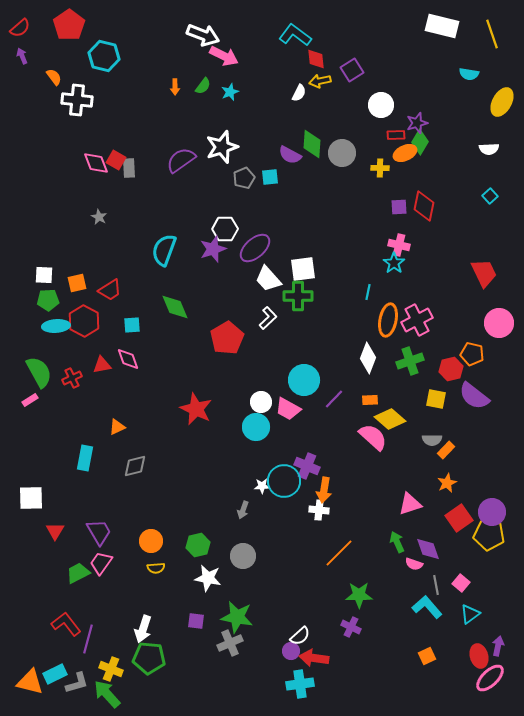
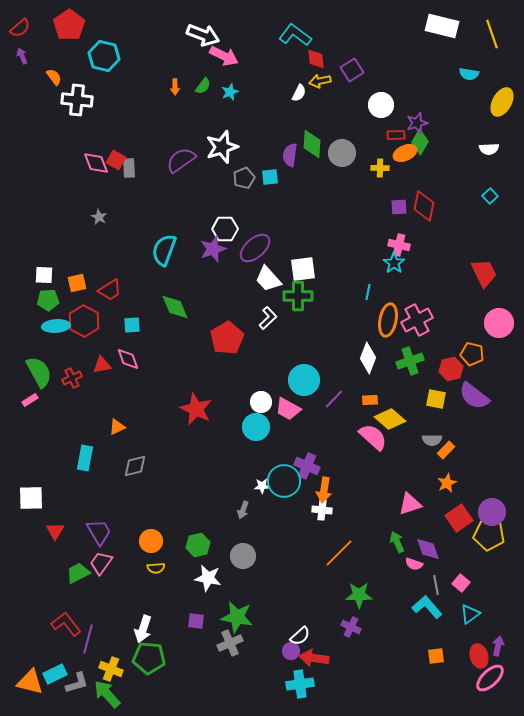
purple semicircle at (290, 155): rotated 70 degrees clockwise
white cross at (319, 510): moved 3 px right
orange square at (427, 656): moved 9 px right; rotated 18 degrees clockwise
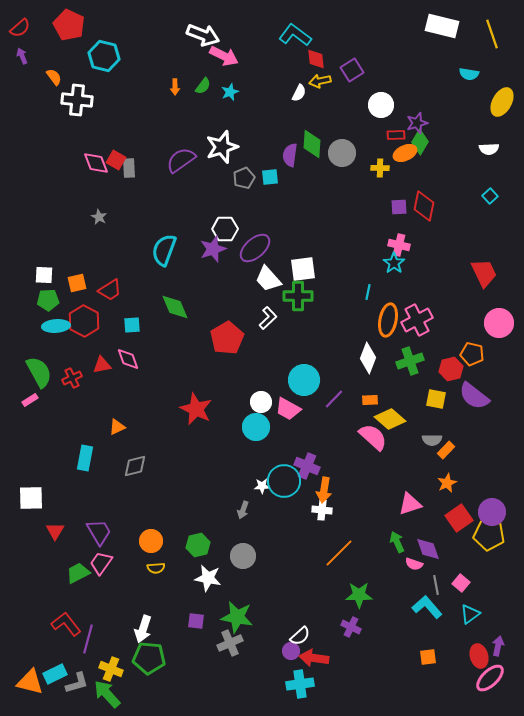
red pentagon at (69, 25): rotated 12 degrees counterclockwise
orange square at (436, 656): moved 8 px left, 1 px down
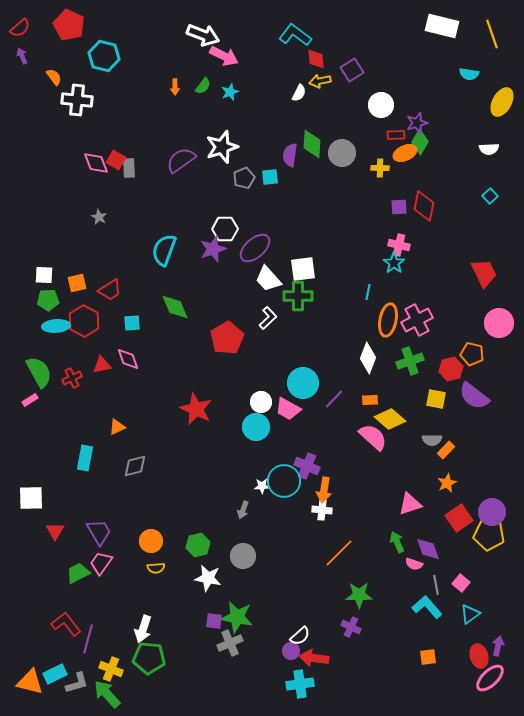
cyan square at (132, 325): moved 2 px up
cyan circle at (304, 380): moved 1 px left, 3 px down
purple square at (196, 621): moved 18 px right
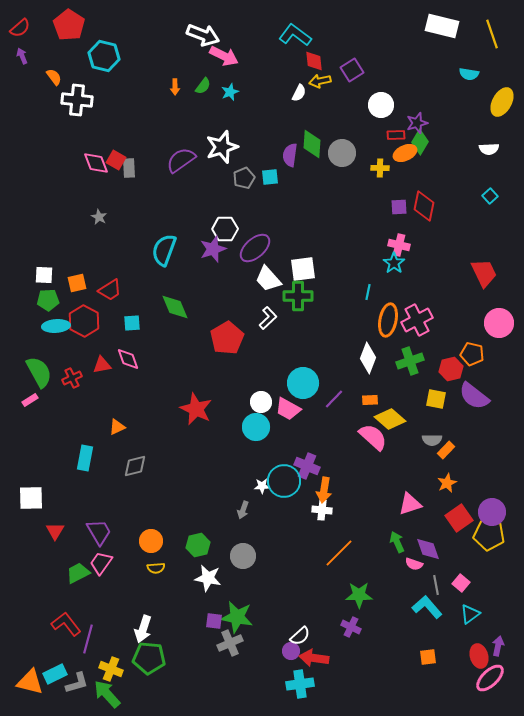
red pentagon at (69, 25): rotated 8 degrees clockwise
red diamond at (316, 59): moved 2 px left, 2 px down
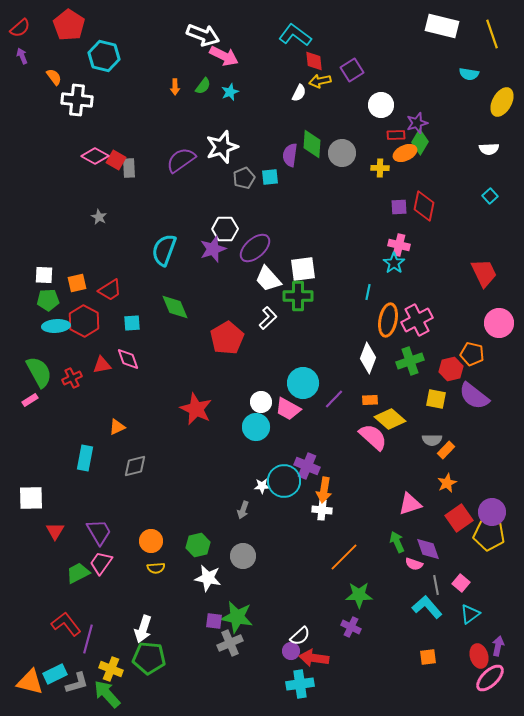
pink diamond at (96, 163): moved 1 px left, 7 px up; rotated 40 degrees counterclockwise
orange line at (339, 553): moved 5 px right, 4 px down
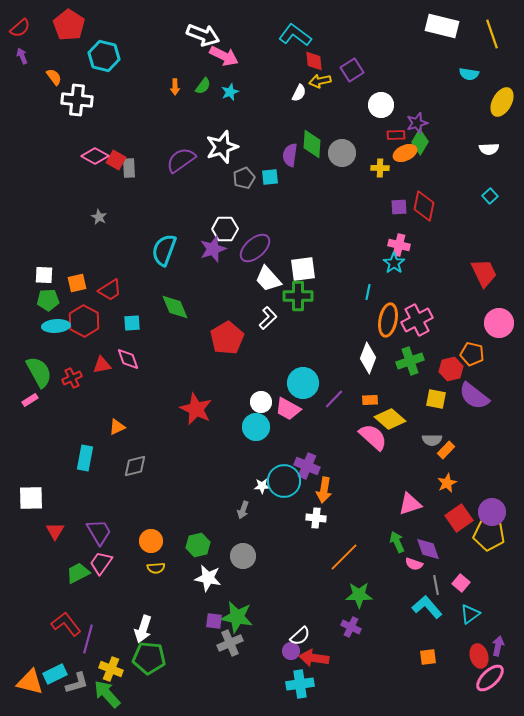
white cross at (322, 510): moved 6 px left, 8 px down
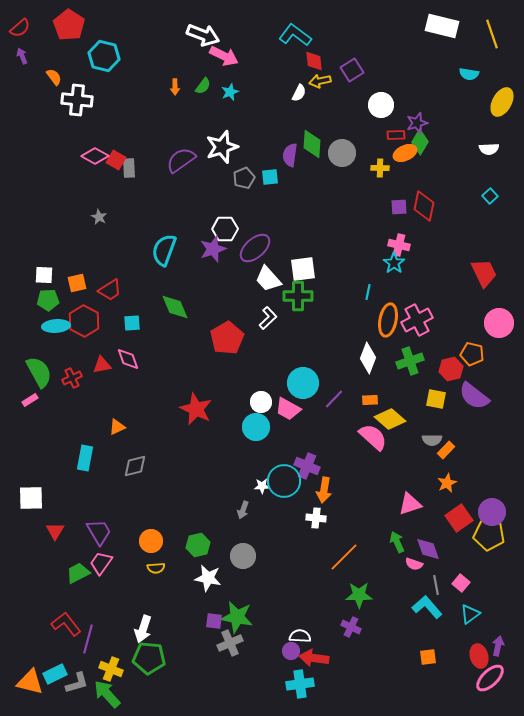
white semicircle at (300, 636): rotated 135 degrees counterclockwise
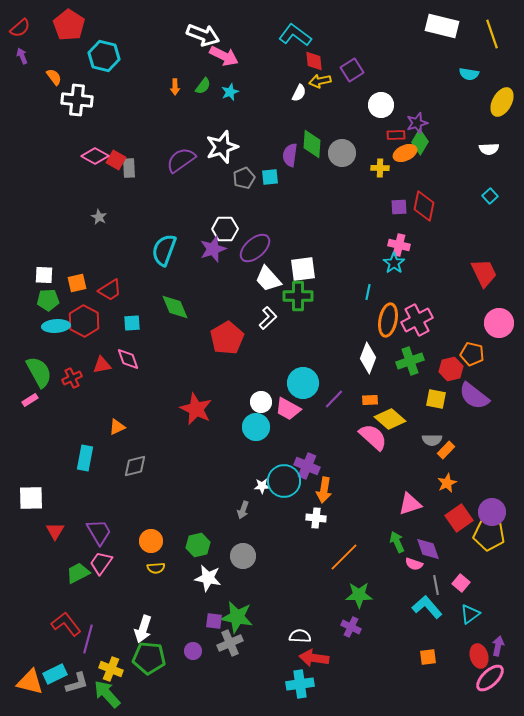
purple circle at (291, 651): moved 98 px left
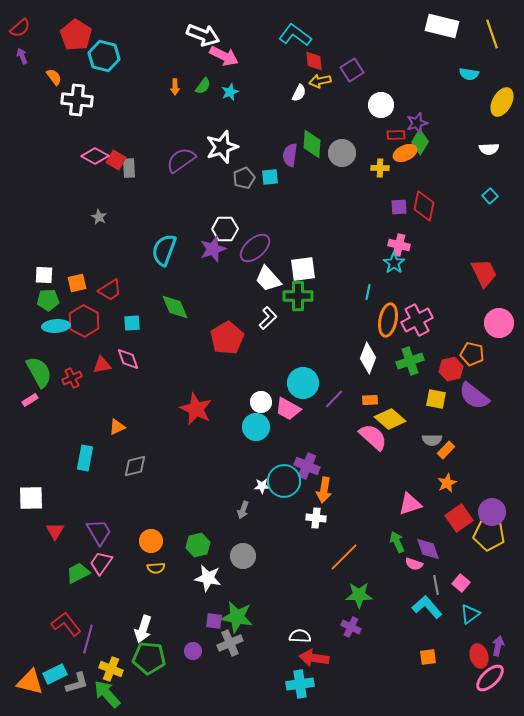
red pentagon at (69, 25): moved 7 px right, 10 px down
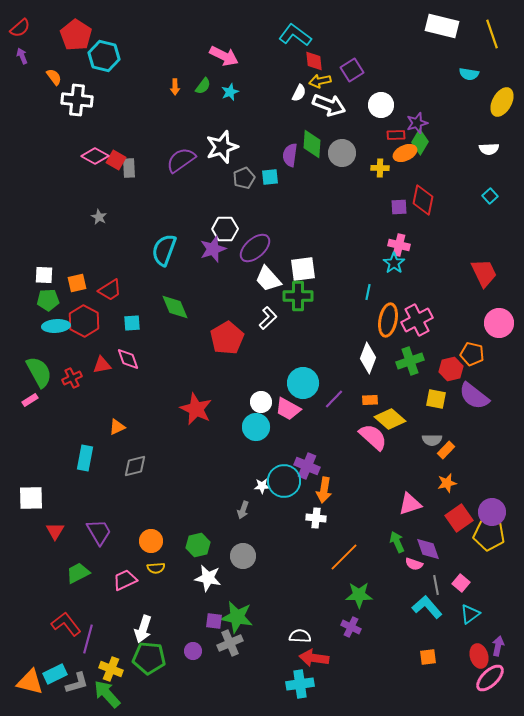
white arrow at (203, 35): moved 126 px right, 70 px down
red diamond at (424, 206): moved 1 px left, 6 px up
orange star at (447, 483): rotated 12 degrees clockwise
pink trapezoid at (101, 563): moved 24 px right, 17 px down; rotated 30 degrees clockwise
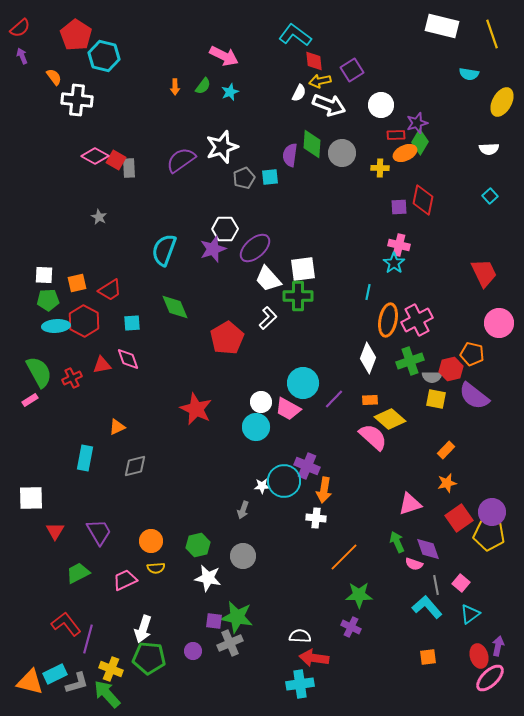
gray semicircle at (432, 440): moved 63 px up
